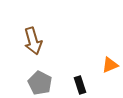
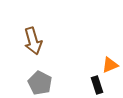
black rectangle: moved 17 px right
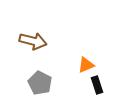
brown arrow: rotated 60 degrees counterclockwise
orange triangle: moved 24 px left
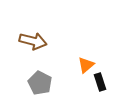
orange triangle: rotated 18 degrees counterclockwise
black rectangle: moved 3 px right, 3 px up
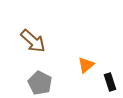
brown arrow: rotated 28 degrees clockwise
black rectangle: moved 10 px right
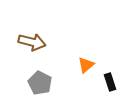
brown arrow: moved 1 px left, 1 px down; rotated 28 degrees counterclockwise
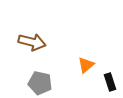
gray pentagon: rotated 15 degrees counterclockwise
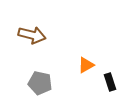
brown arrow: moved 7 px up
orange triangle: rotated 12 degrees clockwise
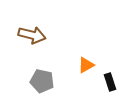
gray pentagon: moved 2 px right, 2 px up
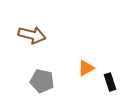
orange triangle: moved 3 px down
